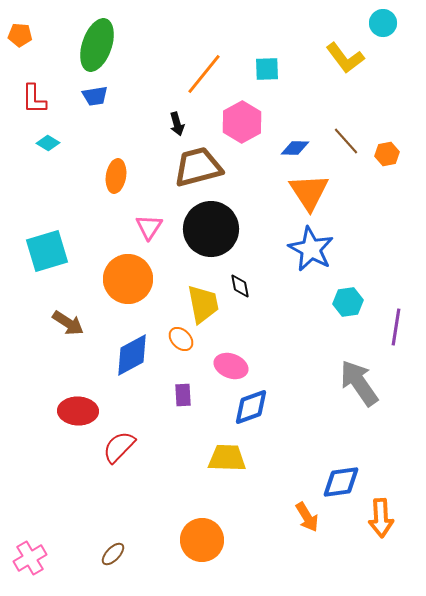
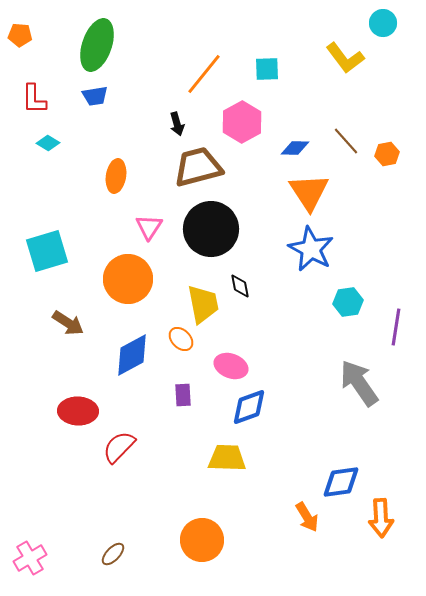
blue diamond at (251, 407): moved 2 px left
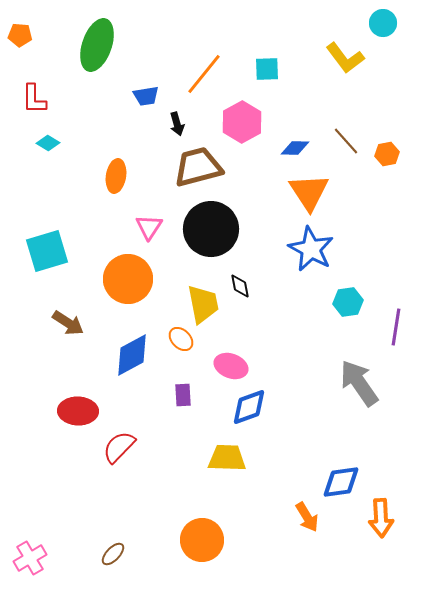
blue trapezoid at (95, 96): moved 51 px right
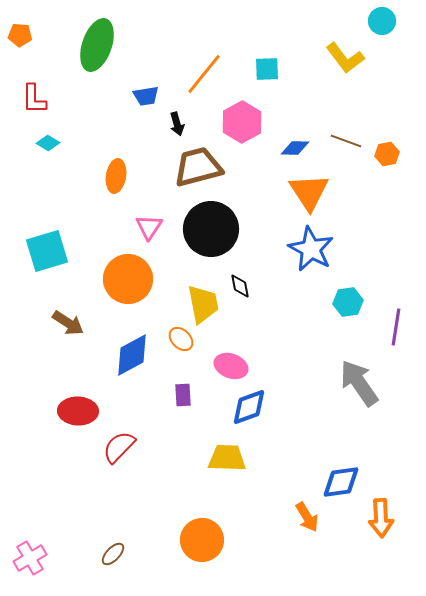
cyan circle at (383, 23): moved 1 px left, 2 px up
brown line at (346, 141): rotated 28 degrees counterclockwise
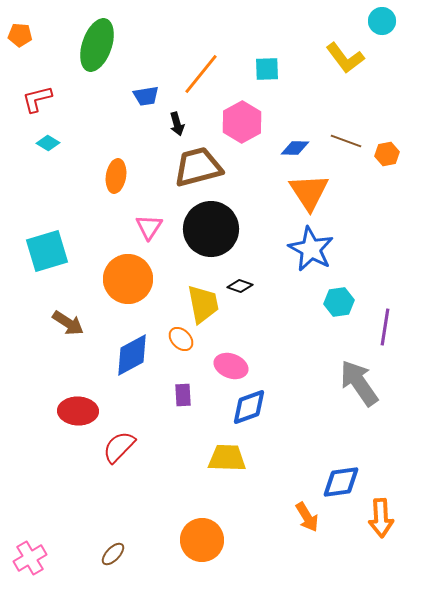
orange line at (204, 74): moved 3 px left
red L-shape at (34, 99): moved 3 px right; rotated 76 degrees clockwise
black diamond at (240, 286): rotated 60 degrees counterclockwise
cyan hexagon at (348, 302): moved 9 px left
purple line at (396, 327): moved 11 px left
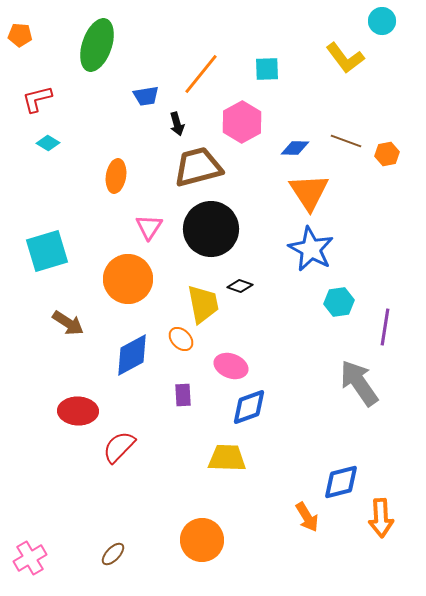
blue diamond at (341, 482): rotated 6 degrees counterclockwise
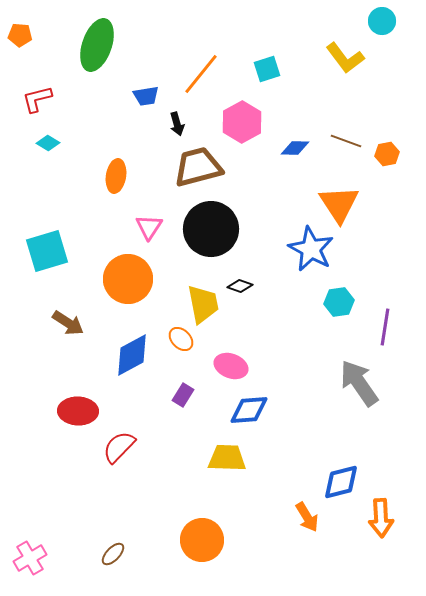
cyan square at (267, 69): rotated 16 degrees counterclockwise
orange triangle at (309, 192): moved 30 px right, 12 px down
purple rectangle at (183, 395): rotated 35 degrees clockwise
blue diamond at (249, 407): moved 3 px down; rotated 15 degrees clockwise
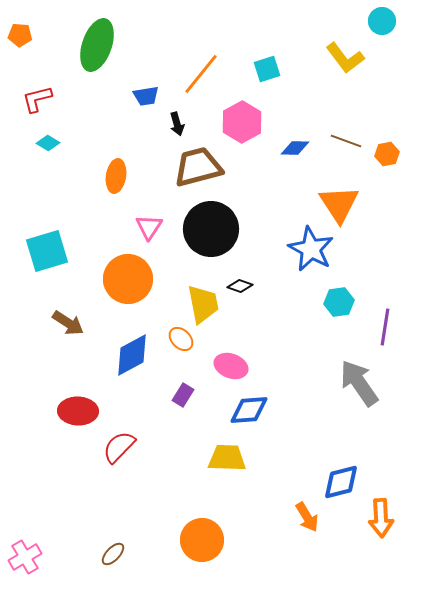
pink cross at (30, 558): moved 5 px left, 1 px up
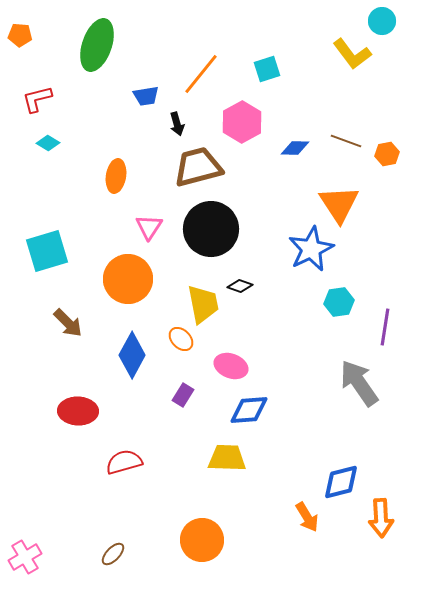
yellow L-shape at (345, 58): moved 7 px right, 4 px up
blue star at (311, 249): rotated 18 degrees clockwise
brown arrow at (68, 323): rotated 12 degrees clockwise
blue diamond at (132, 355): rotated 33 degrees counterclockwise
red semicircle at (119, 447): moved 5 px right, 15 px down; rotated 30 degrees clockwise
